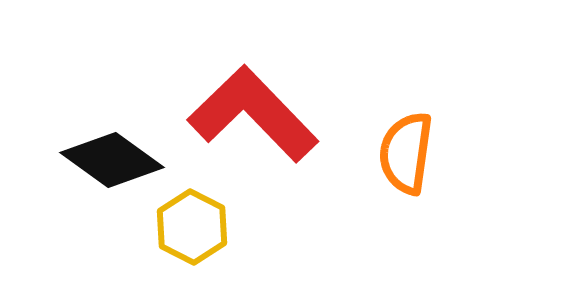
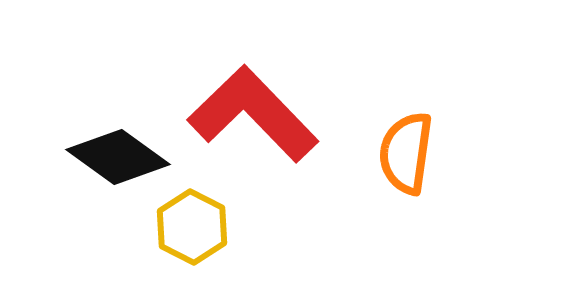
black diamond: moved 6 px right, 3 px up
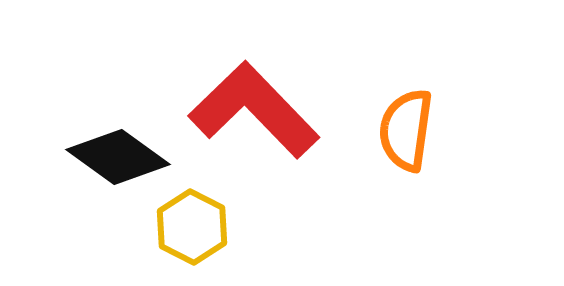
red L-shape: moved 1 px right, 4 px up
orange semicircle: moved 23 px up
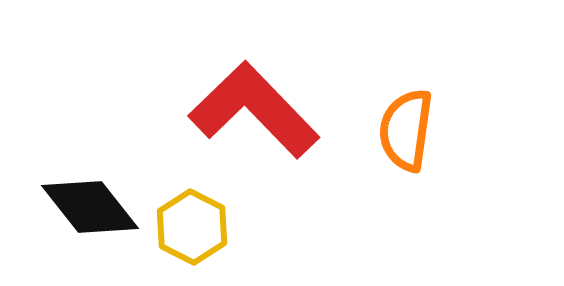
black diamond: moved 28 px left, 50 px down; rotated 16 degrees clockwise
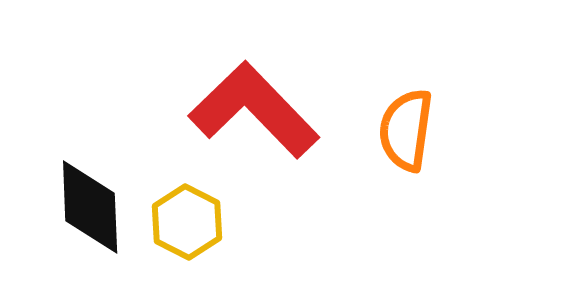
black diamond: rotated 36 degrees clockwise
yellow hexagon: moved 5 px left, 5 px up
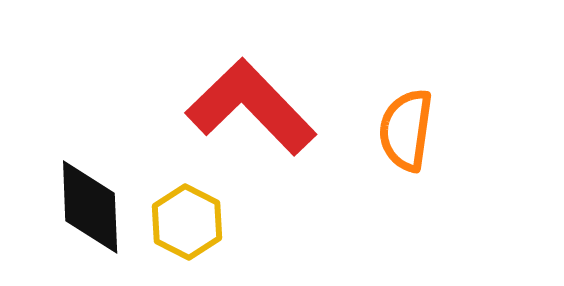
red L-shape: moved 3 px left, 3 px up
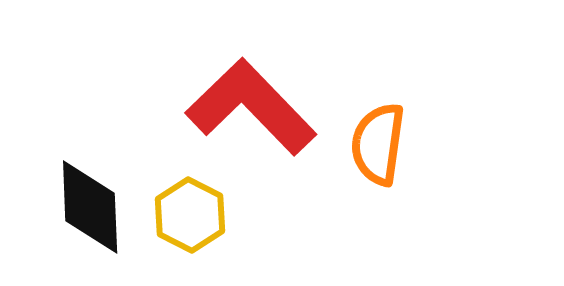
orange semicircle: moved 28 px left, 14 px down
yellow hexagon: moved 3 px right, 7 px up
